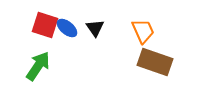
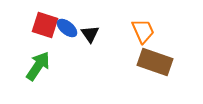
black triangle: moved 5 px left, 6 px down
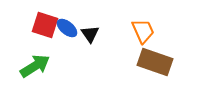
green arrow: moved 3 px left; rotated 24 degrees clockwise
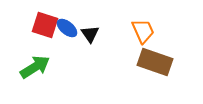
green arrow: moved 1 px down
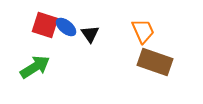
blue ellipse: moved 1 px left, 1 px up
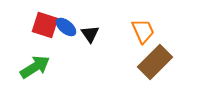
brown rectangle: rotated 64 degrees counterclockwise
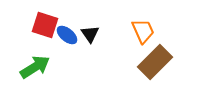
blue ellipse: moved 1 px right, 8 px down
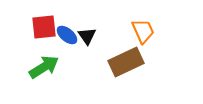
red square: moved 1 px left, 2 px down; rotated 24 degrees counterclockwise
black triangle: moved 3 px left, 2 px down
brown rectangle: moved 29 px left; rotated 20 degrees clockwise
green arrow: moved 9 px right
